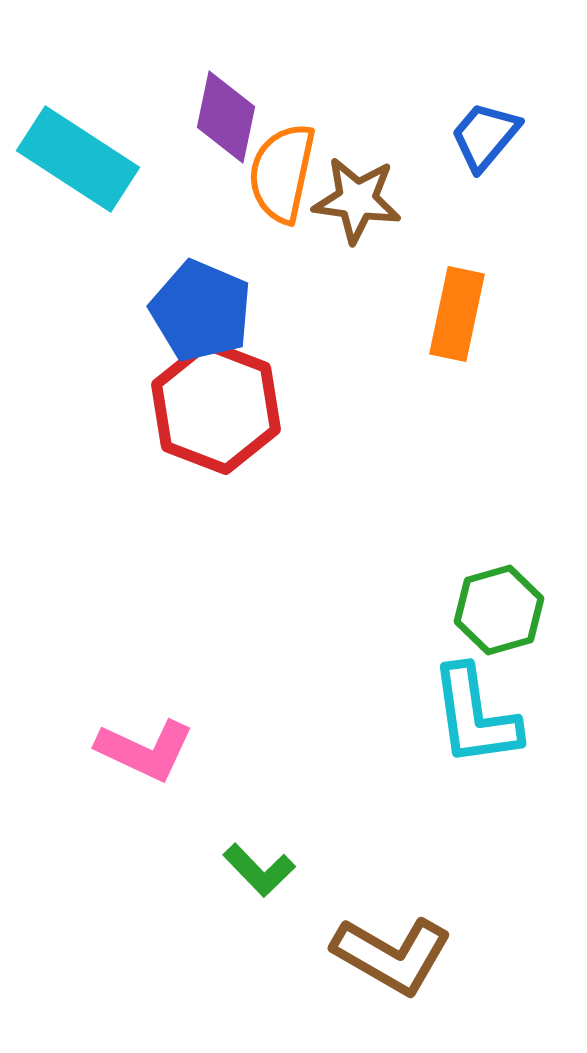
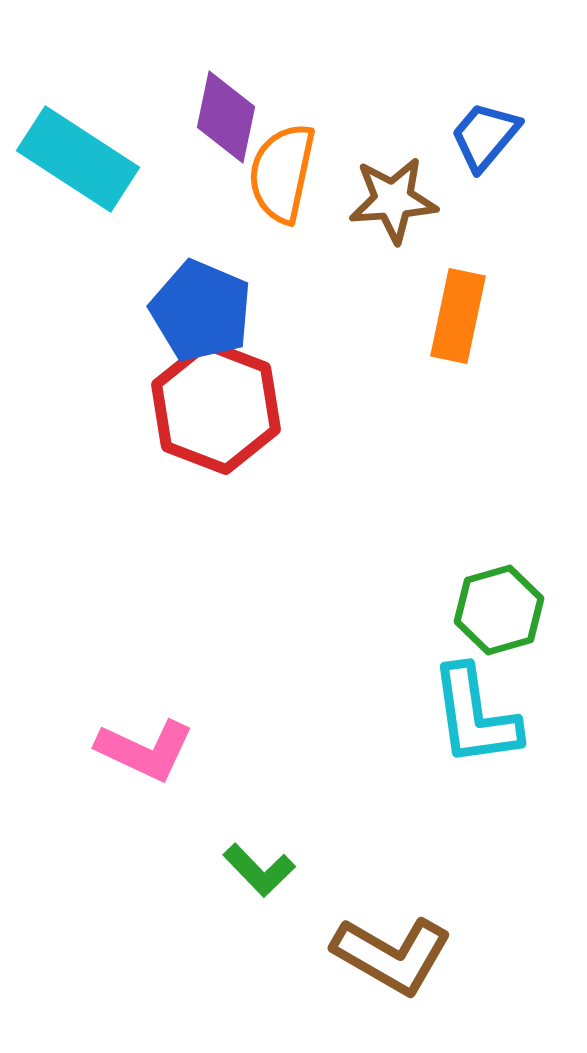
brown star: moved 36 px right; rotated 12 degrees counterclockwise
orange rectangle: moved 1 px right, 2 px down
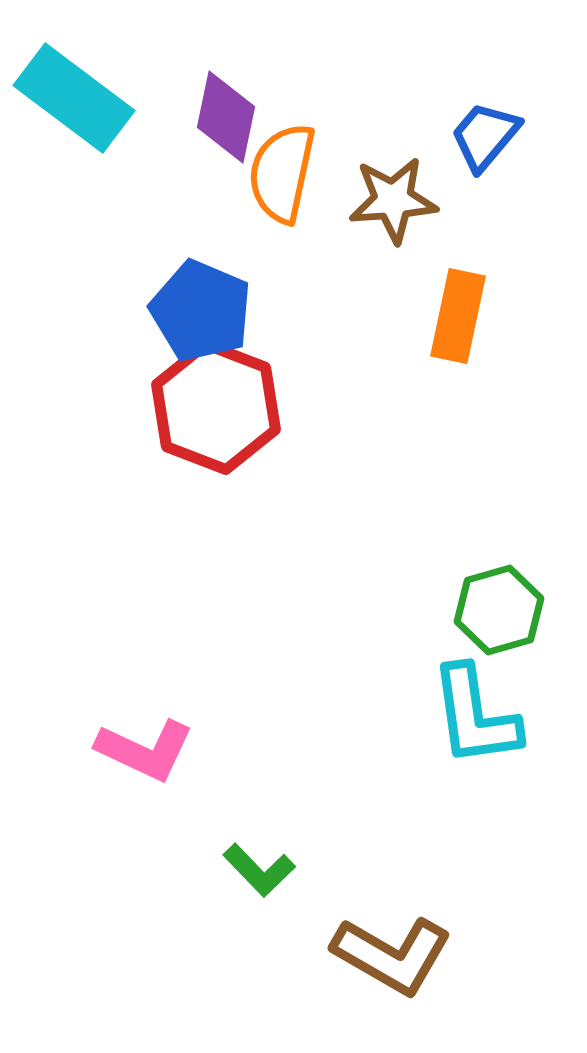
cyan rectangle: moved 4 px left, 61 px up; rotated 4 degrees clockwise
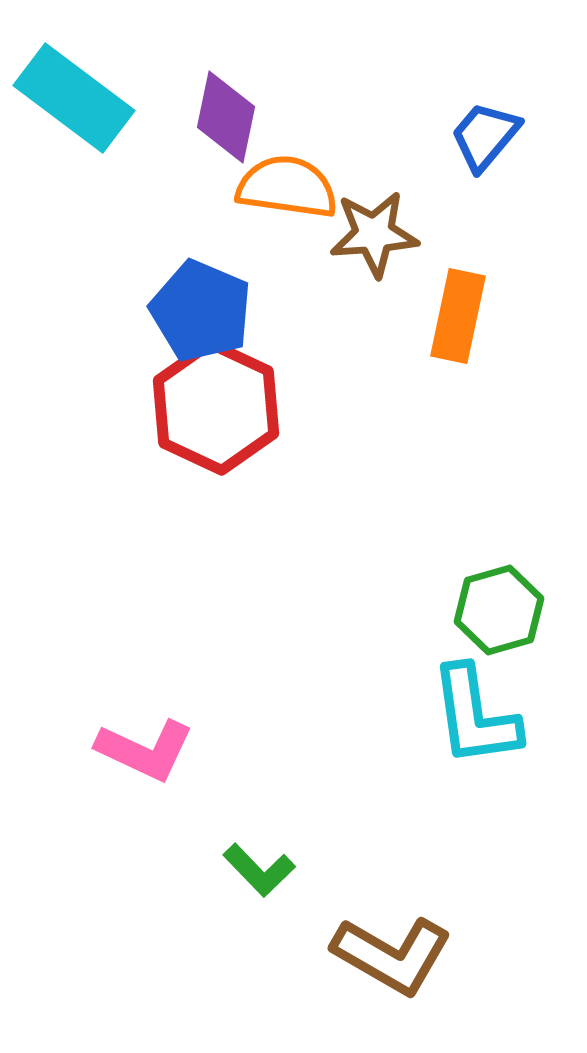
orange semicircle: moved 5 px right, 14 px down; rotated 86 degrees clockwise
brown star: moved 19 px left, 34 px down
red hexagon: rotated 4 degrees clockwise
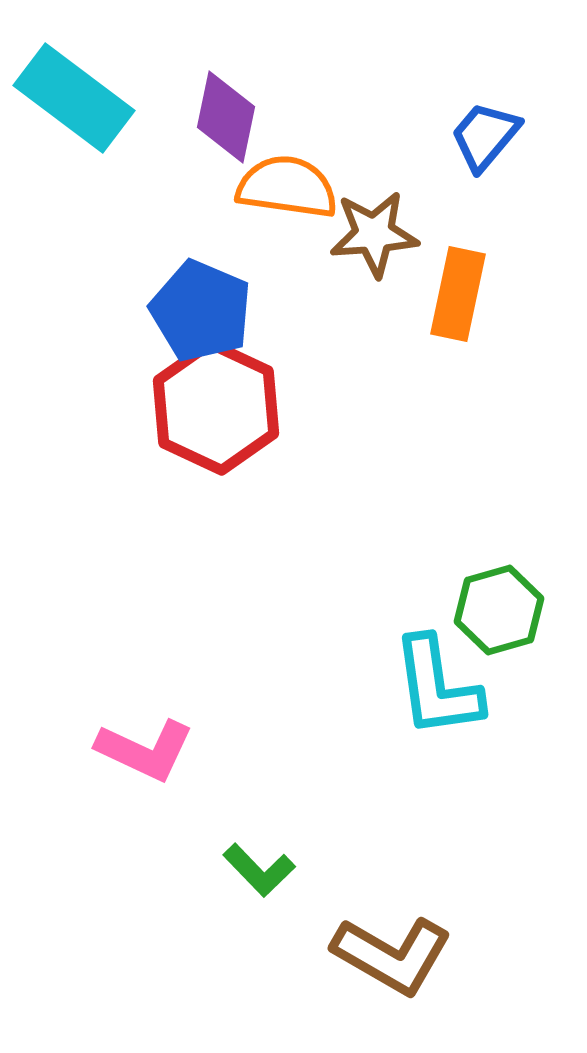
orange rectangle: moved 22 px up
cyan L-shape: moved 38 px left, 29 px up
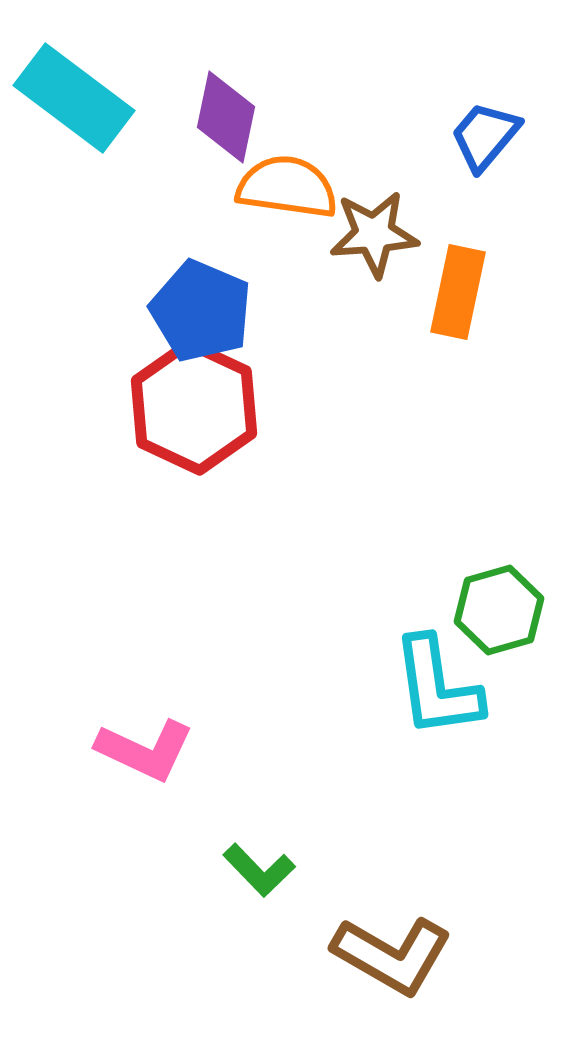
orange rectangle: moved 2 px up
red hexagon: moved 22 px left
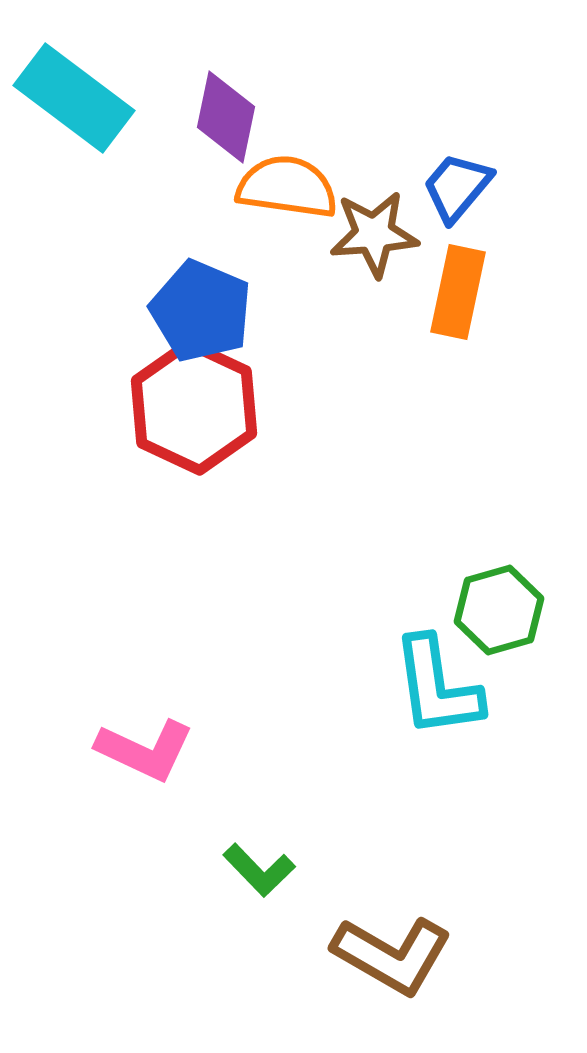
blue trapezoid: moved 28 px left, 51 px down
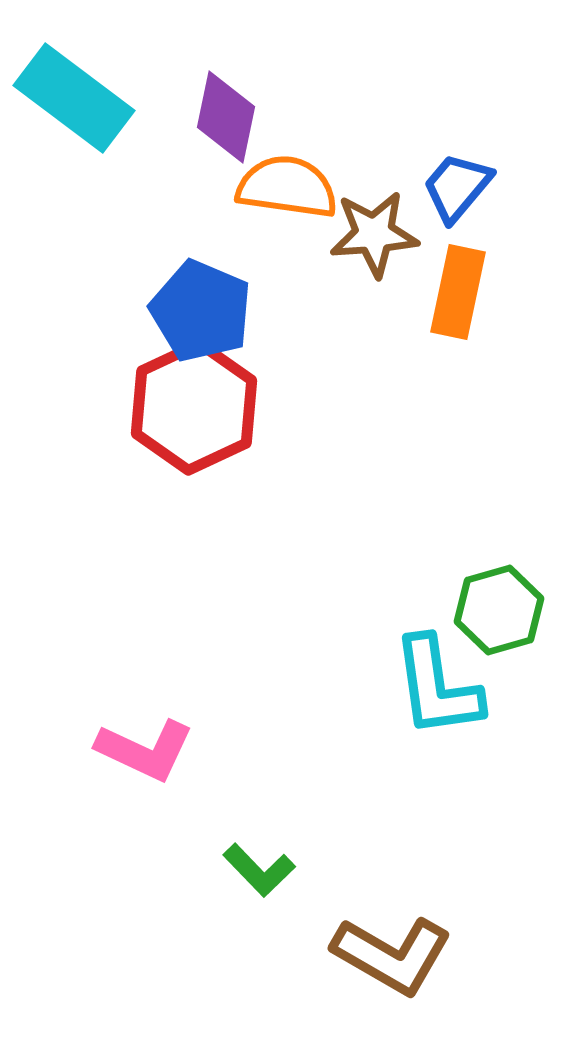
red hexagon: rotated 10 degrees clockwise
